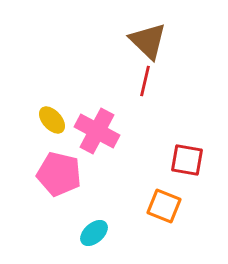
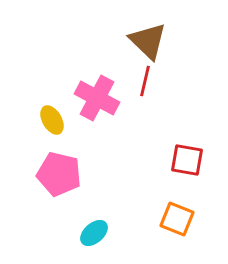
yellow ellipse: rotated 12 degrees clockwise
pink cross: moved 33 px up
orange square: moved 13 px right, 13 px down
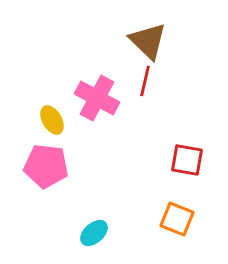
pink pentagon: moved 13 px left, 8 px up; rotated 6 degrees counterclockwise
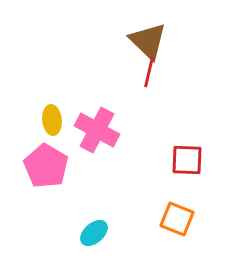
red line: moved 4 px right, 9 px up
pink cross: moved 32 px down
yellow ellipse: rotated 24 degrees clockwise
red square: rotated 8 degrees counterclockwise
pink pentagon: rotated 24 degrees clockwise
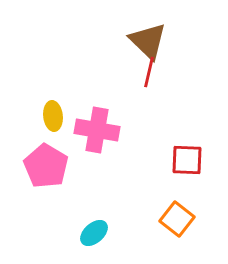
yellow ellipse: moved 1 px right, 4 px up
pink cross: rotated 18 degrees counterclockwise
orange square: rotated 16 degrees clockwise
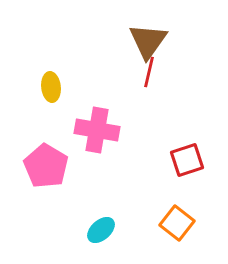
brown triangle: rotated 21 degrees clockwise
yellow ellipse: moved 2 px left, 29 px up
red square: rotated 20 degrees counterclockwise
orange square: moved 4 px down
cyan ellipse: moved 7 px right, 3 px up
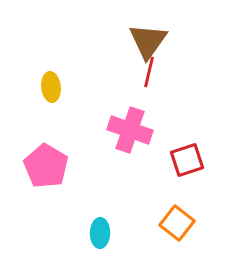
pink cross: moved 33 px right; rotated 9 degrees clockwise
cyan ellipse: moved 1 px left, 3 px down; rotated 48 degrees counterclockwise
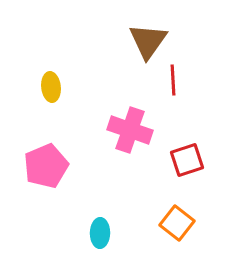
red line: moved 24 px right, 8 px down; rotated 16 degrees counterclockwise
pink pentagon: rotated 18 degrees clockwise
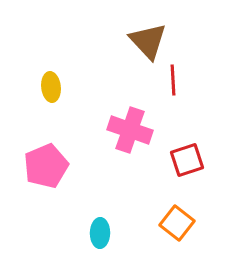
brown triangle: rotated 18 degrees counterclockwise
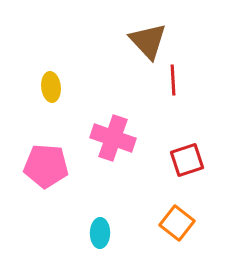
pink cross: moved 17 px left, 8 px down
pink pentagon: rotated 27 degrees clockwise
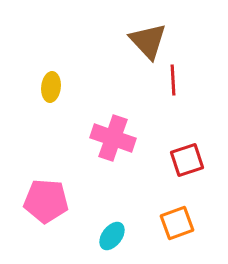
yellow ellipse: rotated 12 degrees clockwise
pink pentagon: moved 35 px down
orange square: rotated 32 degrees clockwise
cyan ellipse: moved 12 px right, 3 px down; rotated 36 degrees clockwise
